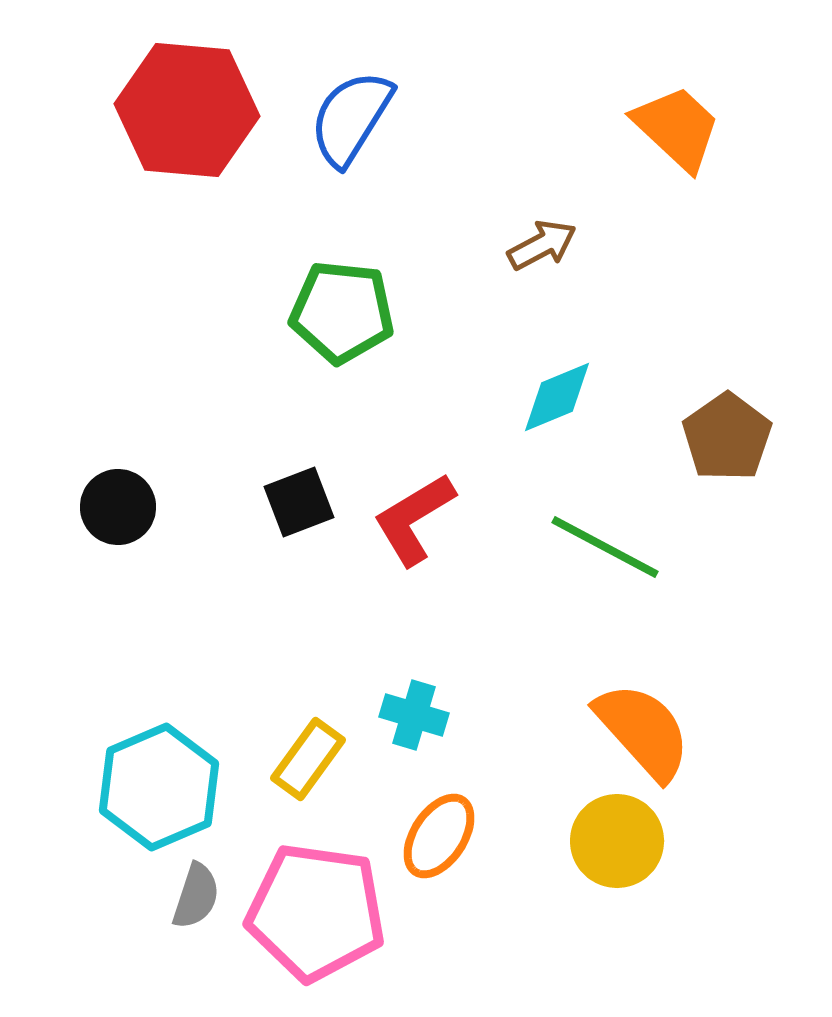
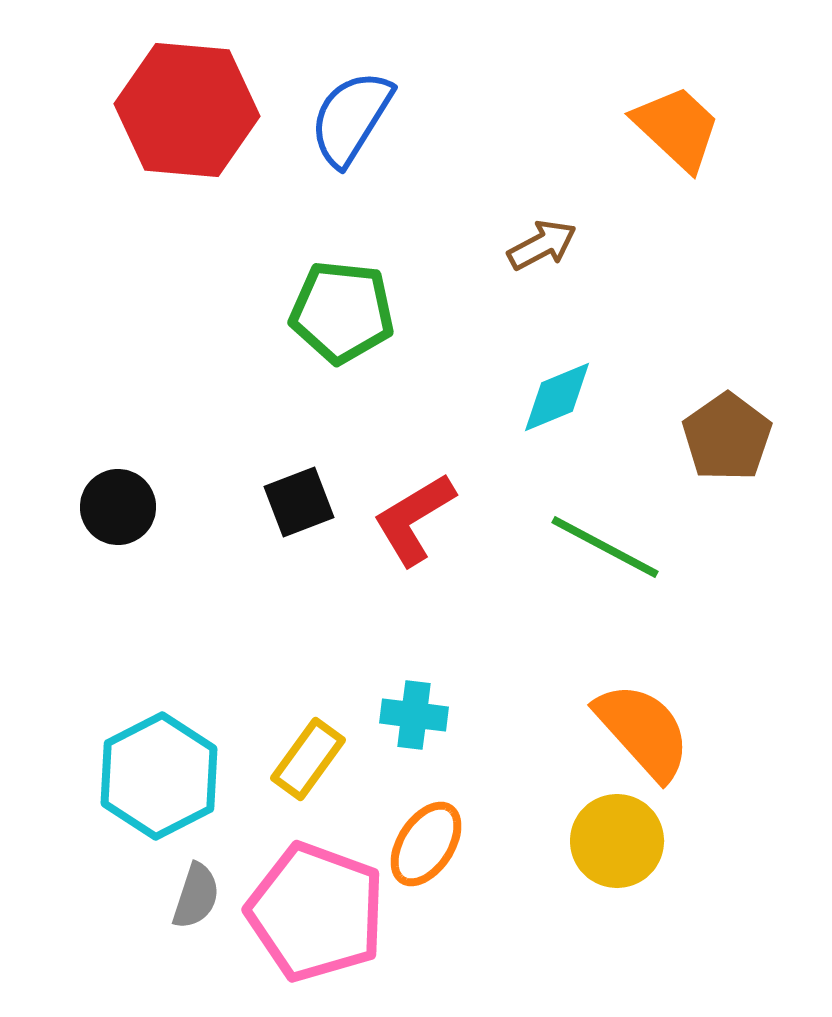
cyan cross: rotated 10 degrees counterclockwise
cyan hexagon: moved 11 px up; rotated 4 degrees counterclockwise
orange ellipse: moved 13 px left, 8 px down
pink pentagon: rotated 12 degrees clockwise
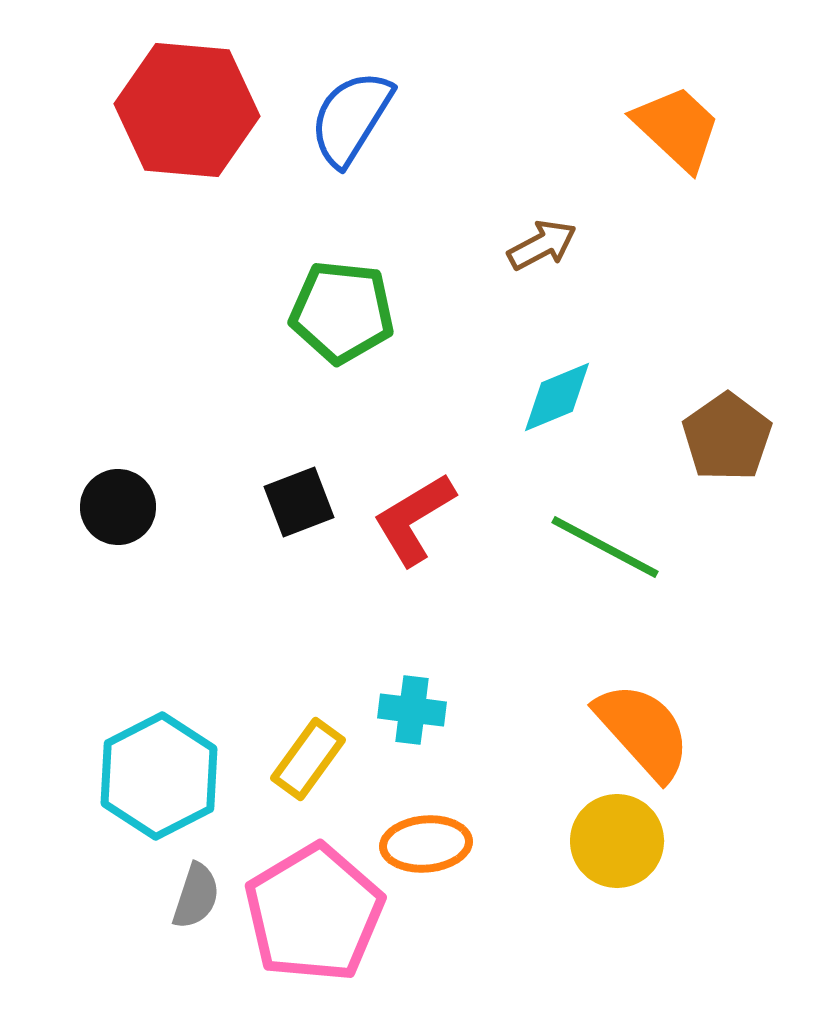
cyan cross: moved 2 px left, 5 px up
orange ellipse: rotated 52 degrees clockwise
pink pentagon: moved 2 px left, 1 px down; rotated 21 degrees clockwise
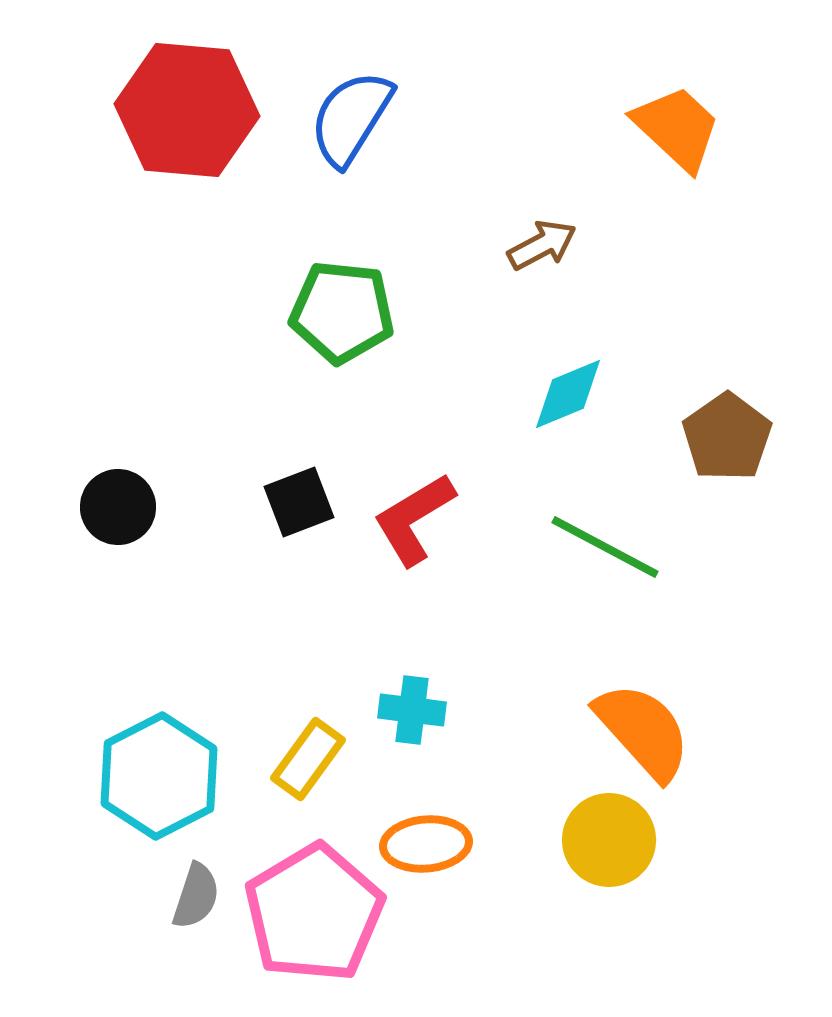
cyan diamond: moved 11 px right, 3 px up
yellow circle: moved 8 px left, 1 px up
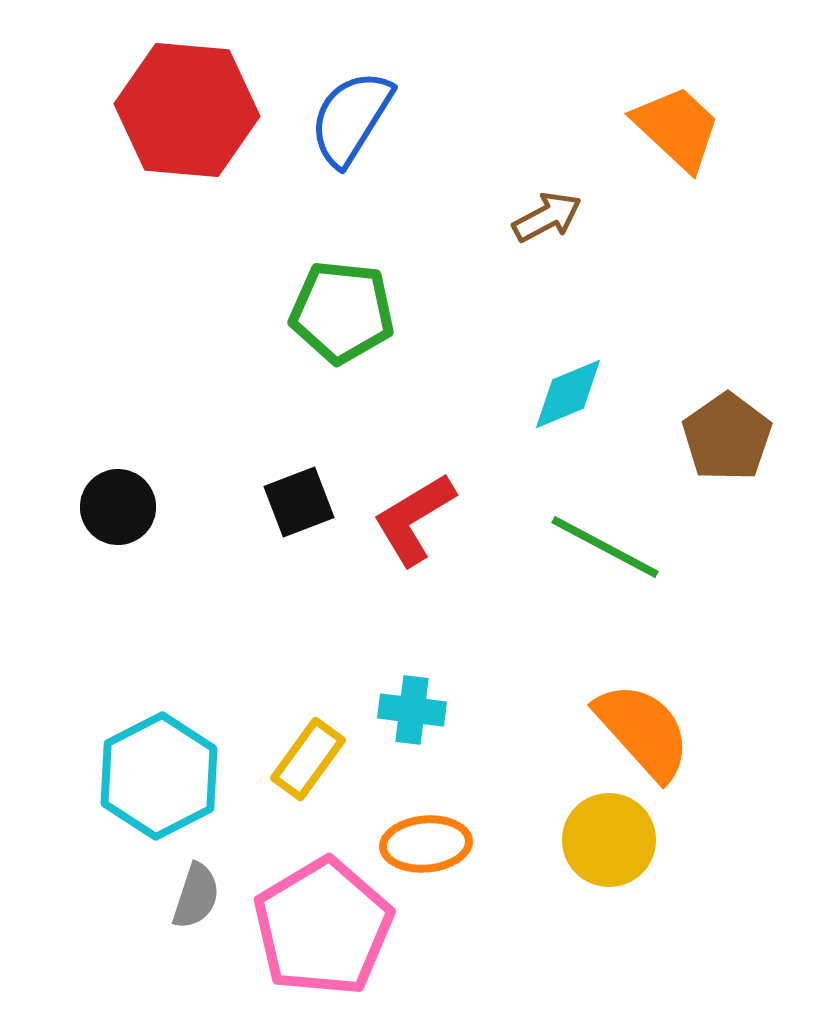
brown arrow: moved 5 px right, 28 px up
pink pentagon: moved 9 px right, 14 px down
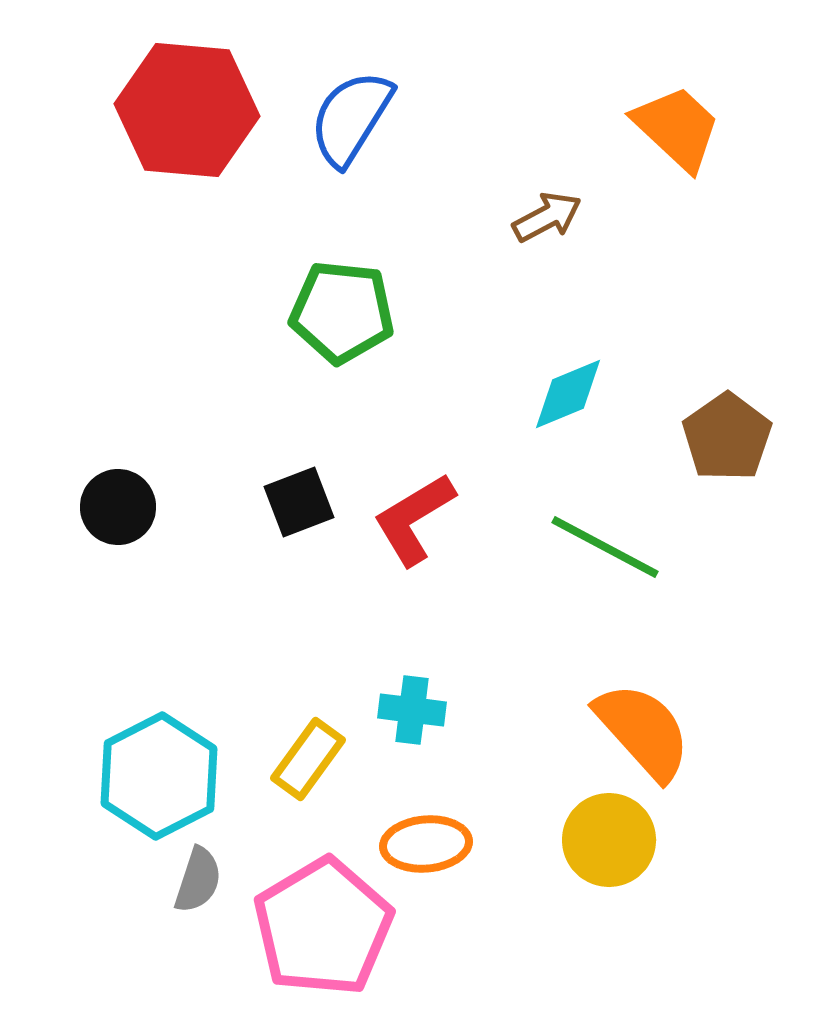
gray semicircle: moved 2 px right, 16 px up
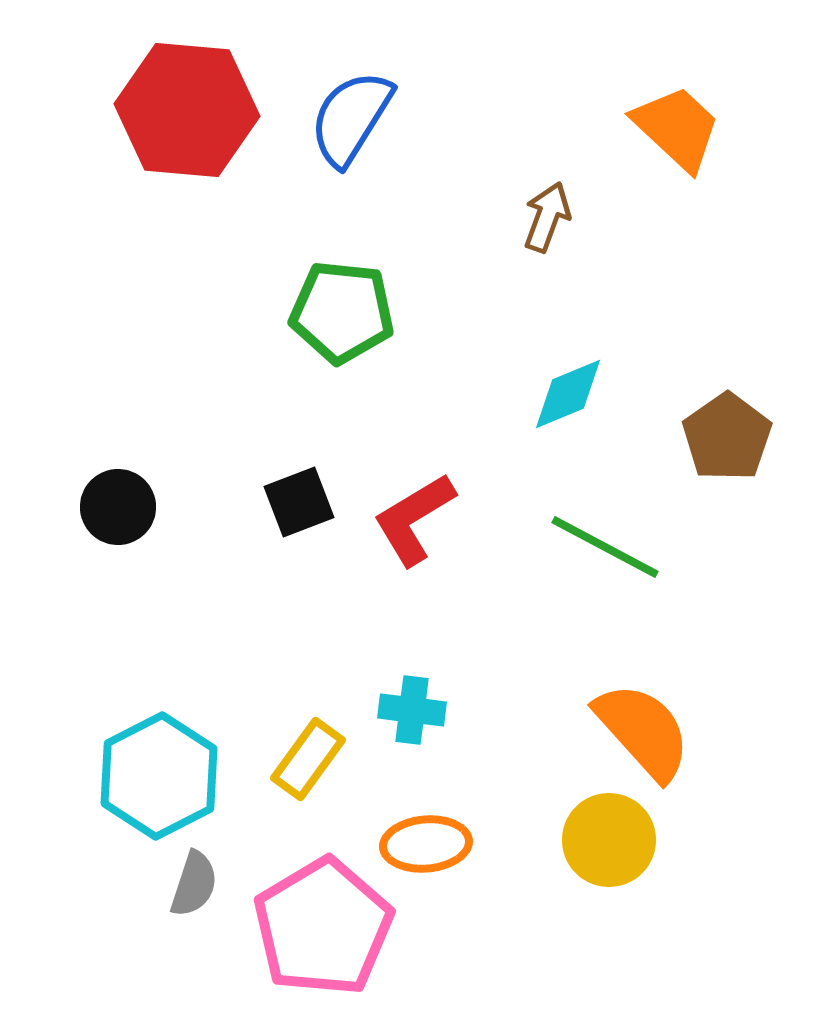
brown arrow: rotated 42 degrees counterclockwise
gray semicircle: moved 4 px left, 4 px down
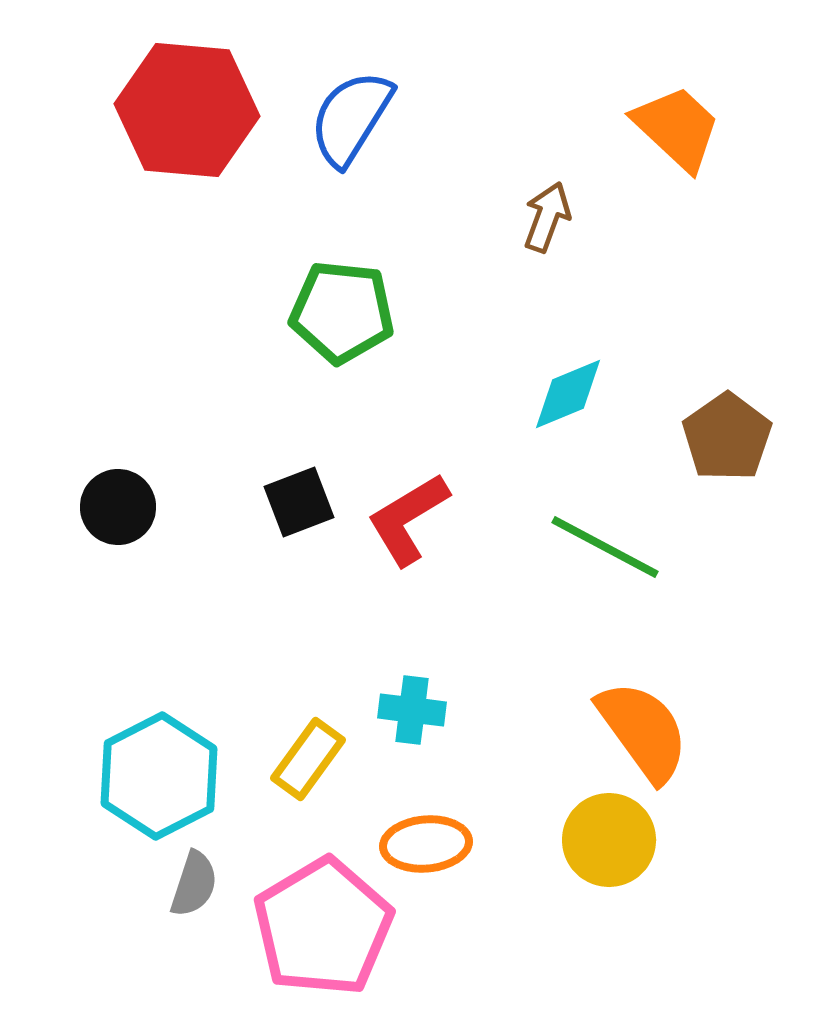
red L-shape: moved 6 px left
orange semicircle: rotated 6 degrees clockwise
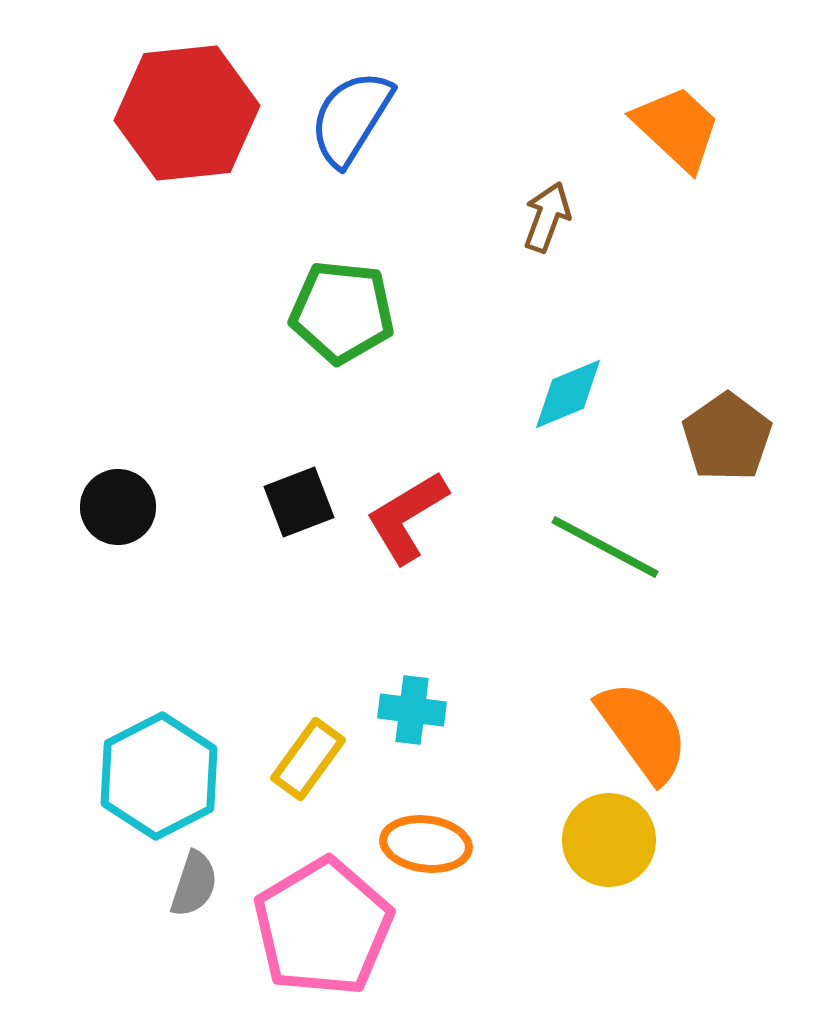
red hexagon: moved 3 px down; rotated 11 degrees counterclockwise
red L-shape: moved 1 px left, 2 px up
orange ellipse: rotated 12 degrees clockwise
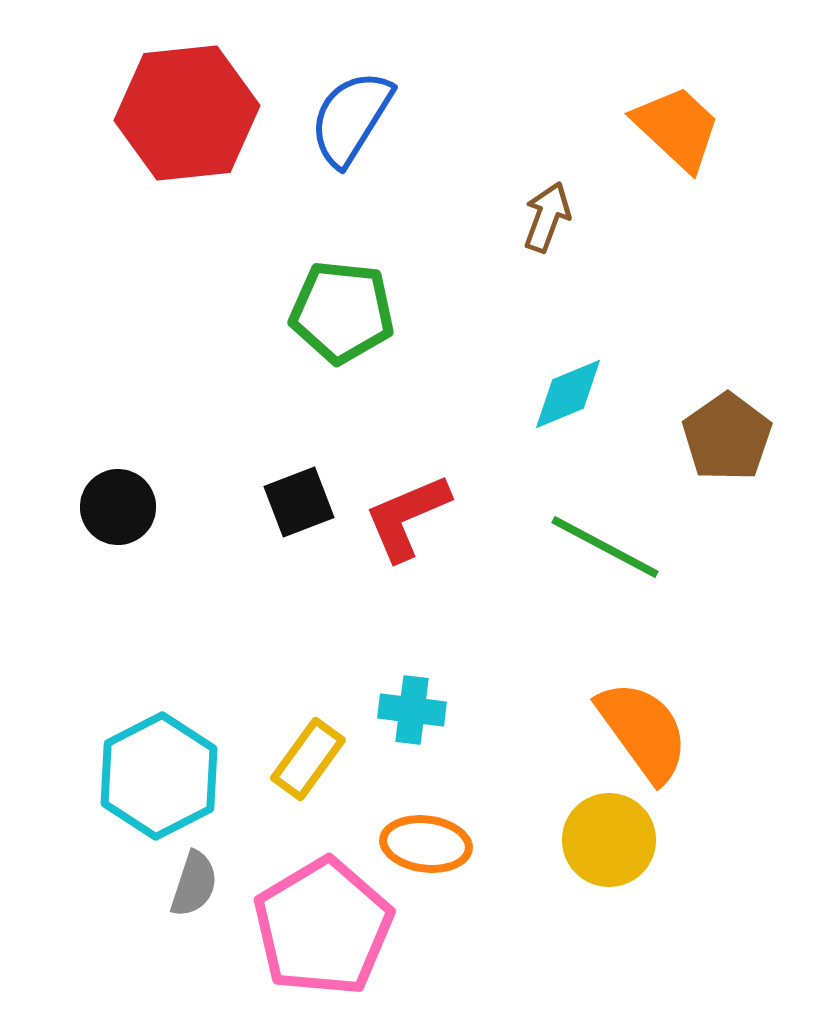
red L-shape: rotated 8 degrees clockwise
